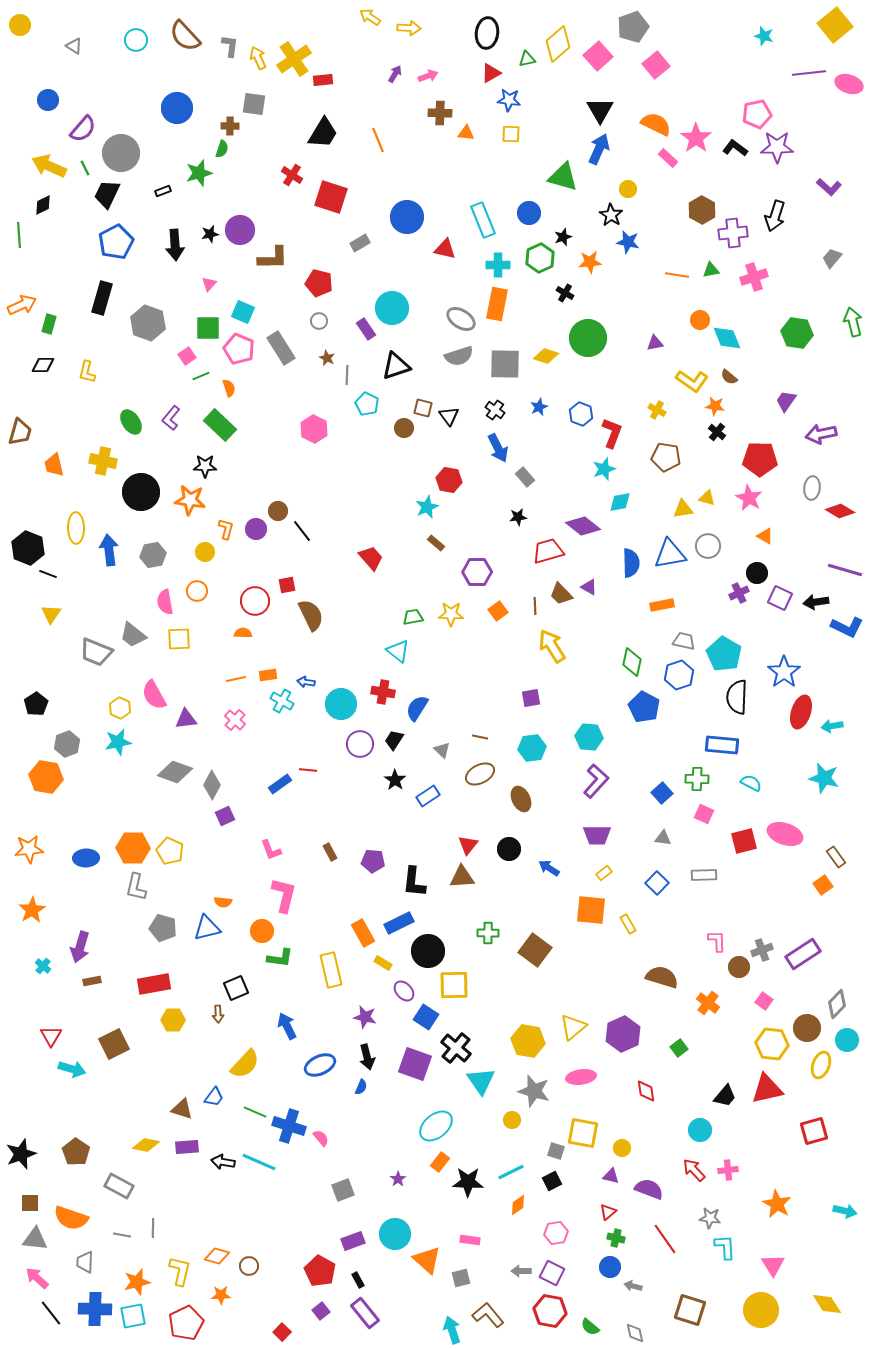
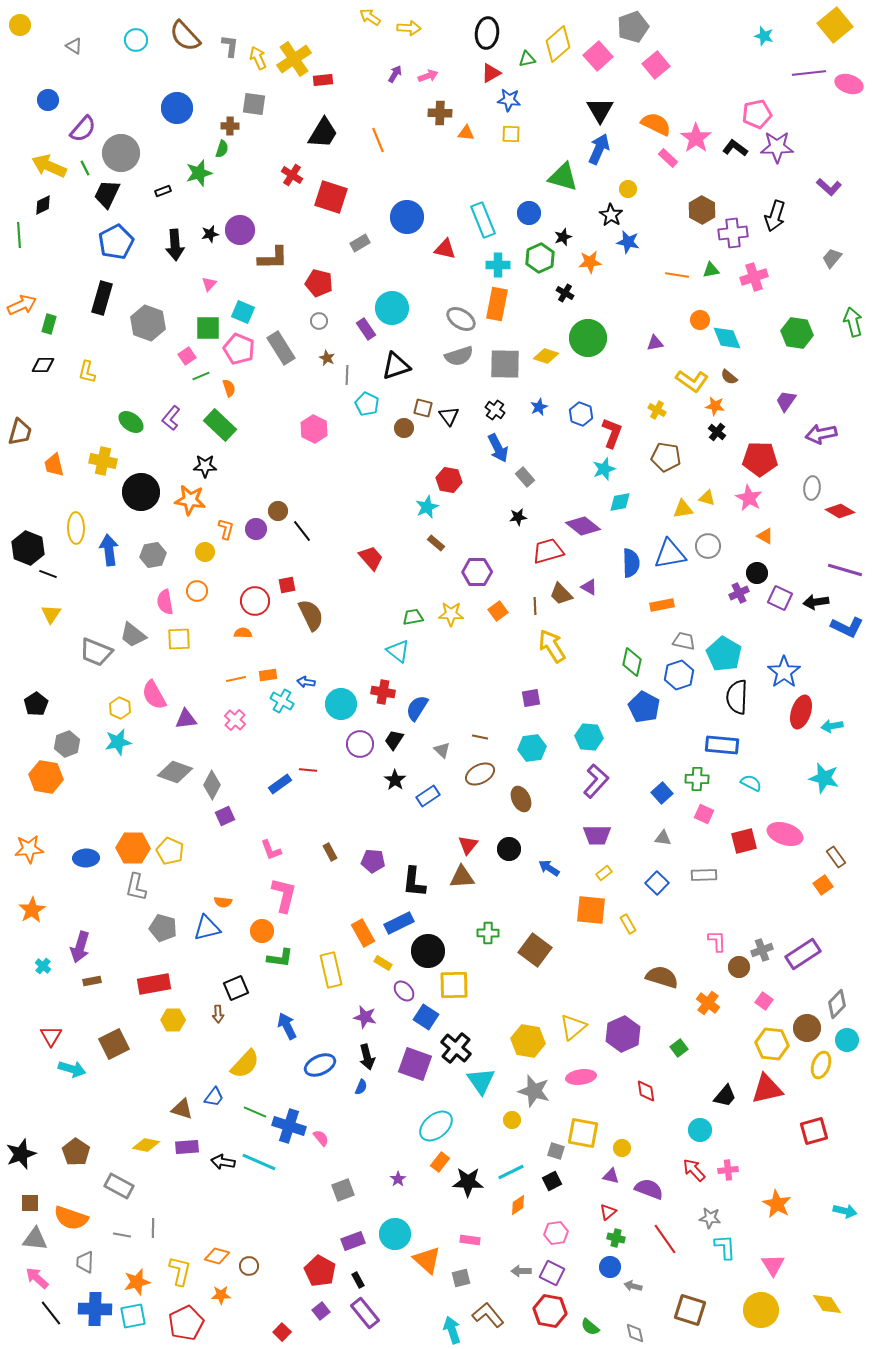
green ellipse at (131, 422): rotated 20 degrees counterclockwise
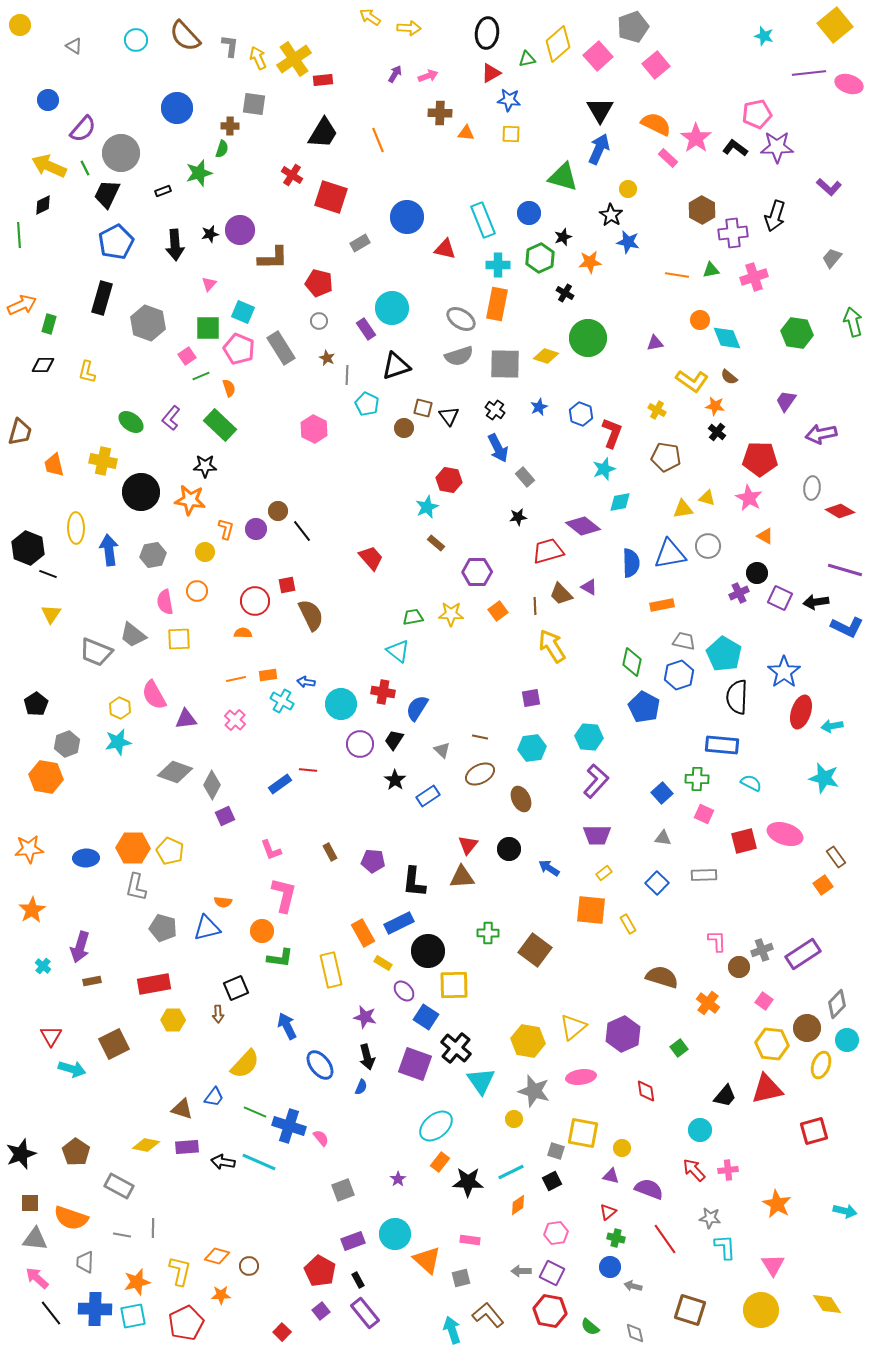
blue ellipse at (320, 1065): rotated 76 degrees clockwise
yellow circle at (512, 1120): moved 2 px right, 1 px up
